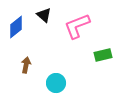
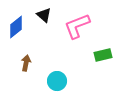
brown arrow: moved 2 px up
cyan circle: moved 1 px right, 2 px up
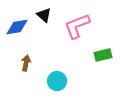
blue diamond: moved 1 px right; rotated 30 degrees clockwise
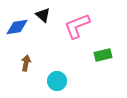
black triangle: moved 1 px left
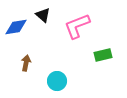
blue diamond: moved 1 px left
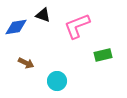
black triangle: rotated 21 degrees counterclockwise
brown arrow: rotated 105 degrees clockwise
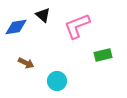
black triangle: rotated 21 degrees clockwise
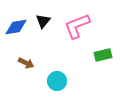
black triangle: moved 6 px down; rotated 28 degrees clockwise
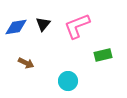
black triangle: moved 3 px down
cyan circle: moved 11 px right
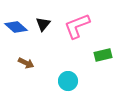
blue diamond: rotated 50 degrees clockwise
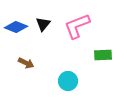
blue diamond: rotated 20 degrees counterclockwise
green rectangle: rotated 12 degrees clockwise
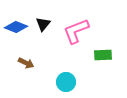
pink L-shape: moved 1 px left, 5 px down
cyan circle: moved 2 px left, 1 px down
